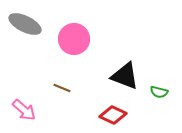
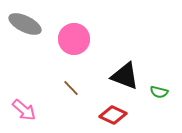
brown line: moved 9 px right; rotated 24 degrees clockwise
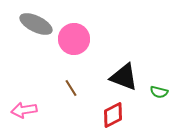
gray ellipse: moved 11 px right
black triangle: moved 1 px left, 1 px down
brown line: rotated 12 degrees clockwise
pink arrow: rotated 130 degrees clockwise
red diamond: rotated 52 degrees counterclockwise
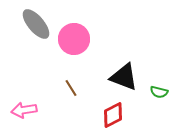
gray ellipse: rotated 24 degrees clockwise
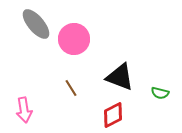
black triangle: moved 4 px left
green semicircle: moved 1 px right, 1 px down
pink arrow: rotated 90 degrees counterclockwise
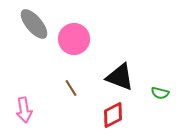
gray ellipse: moved 2 px left
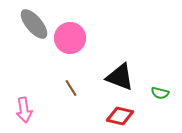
pink circle: moved 4 px left, 1 px up
red diamond: moved 7 px right, 1 px down; rotated 40 degrees clockwise
